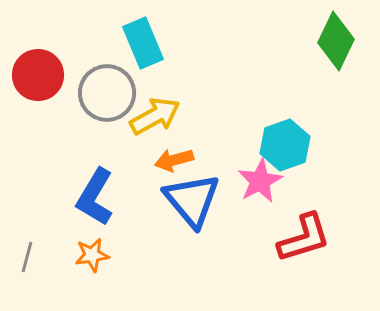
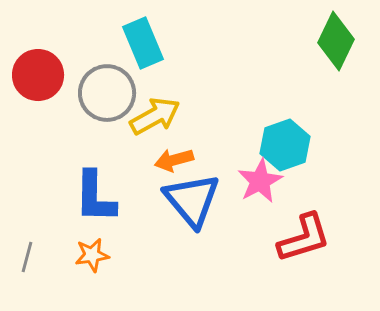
blue L-shape: rotated 30 degrees counterclockwise
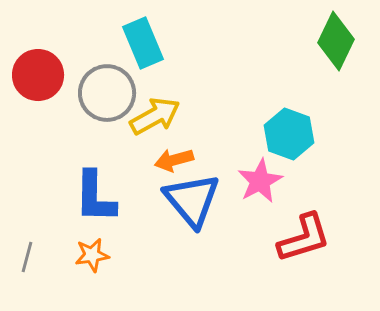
cyan hexagon: moved 4 px right, 11 px up; rotated 21 degrees counterclockwise
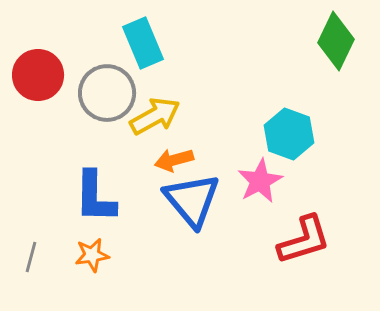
red L-shape: moved 2 px down
gray line: moved 4 px right
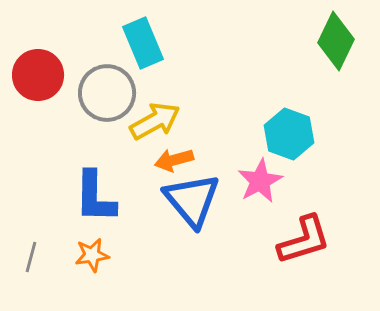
yellow arrow: moved 5 px down
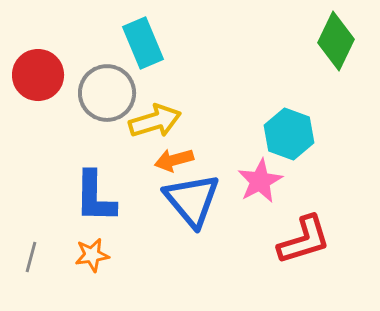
yellow arrow: rotated 12 degrees clockwise
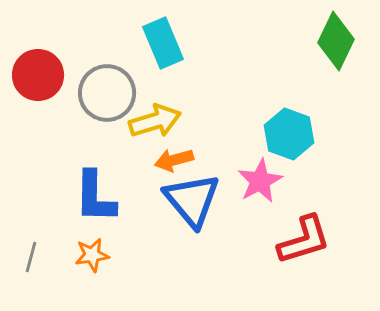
cyan rectangle: moved 20 px right
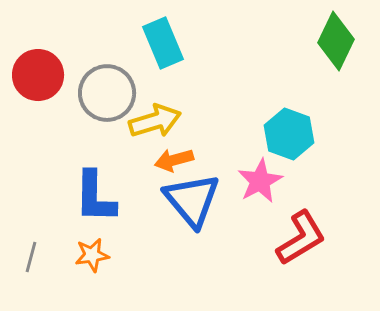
red L-shape: moved 3 px left, 2 px up; rotated 14 degrees counterclockwise
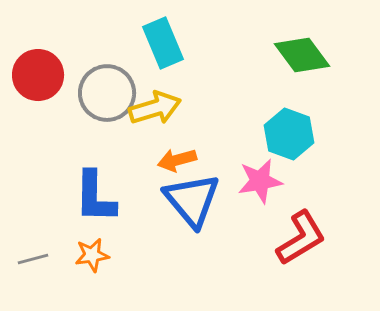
green diamond: moved 34 px left, 14 px down; rotated 62 degrees counterclockwise
yellow arrow: moved 13 px up
orange arrow: moved 3 px right
pink star: rotated 18 degrees clockwise
gray line: moved 2 px right, 2 px down; rotated 60 degrees clockwise
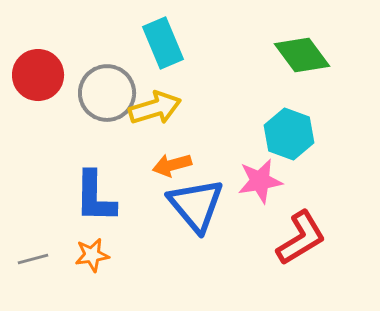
orange arrow: moved 5 px left, 5 px down
blue triangle: moved 4 px right, 5 px down
